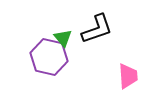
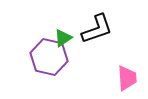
green triangle: rotated 36 degrees clockwise
pink trapezoid: moved 1 px left, 2 px down
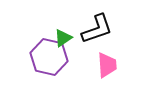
pink trapezoid: moved 20 px left, 13 px up
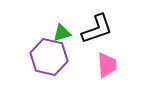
green triangle: moved 1 px left, 5 px up; rotated 18 degrees clockwise
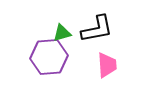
black L-shape: rotated 8 degrees clockwise
purple hexagon: rotated 18 degrees counterclockwise
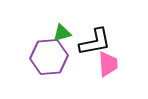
black L-shape: moved 2 px left, 13 px down
pink trapezoid: moved 1 px right, 1 px up
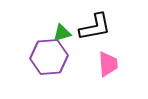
black L-shape: moved 15 px up
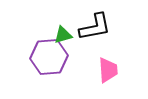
green triangle: moved 1 px right, 2 px down
pink trapezoid: moved 6 px down
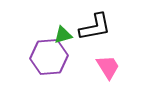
pink trapezoid: moved 3 px up; rotated 28 degrees counterclockwise
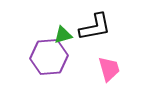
pink trapezoid: moved 1 px right, 2 px down; rotated 16 degrees clockwise
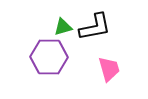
green triangle: moved 8 px up
purple hexagon: rotated 6 degrees clockwise
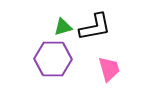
purple hexagon: moved 4 px right, 2 px down
